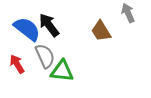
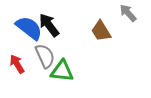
gray arrow: rotated 18 degrees counterclockwise
blue semicircle: moved 2 px right, 1 px up
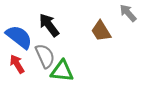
blue semicircle: moved 10 px left, 9 px down
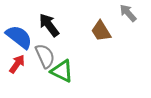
red arrow: rotated 66 degrees clockwise
green triangle: rotated 20 degrees clockwise
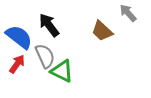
brown trapezoid: moved 1 px right; rotated 15 degrees counterclockwise
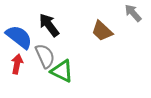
gray arrow: moved 5 px right
red arrow: rotated 24 degrees counterclockwise
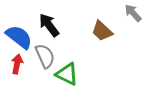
green triangle: moved 5 px right, 3 px down
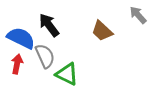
gray arrow: moved 5 px right, 2 px down
blue semicircle: moved 2 px right, 1 px down; rotated 12 degrees counterclockwise
